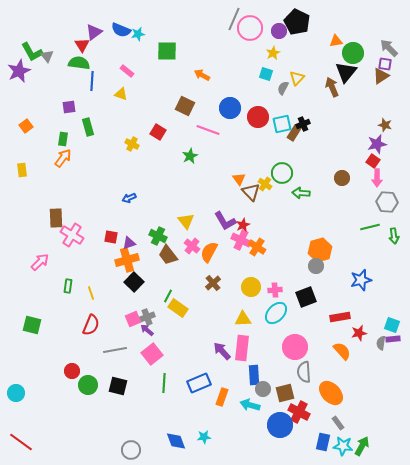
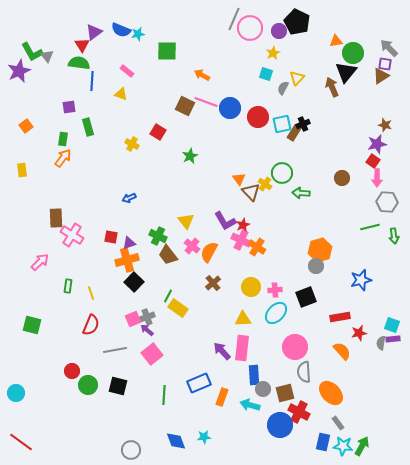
pink line at (208, 130): moved 2 px left, 28 px up
green line at (164, 383): moved 12 px down
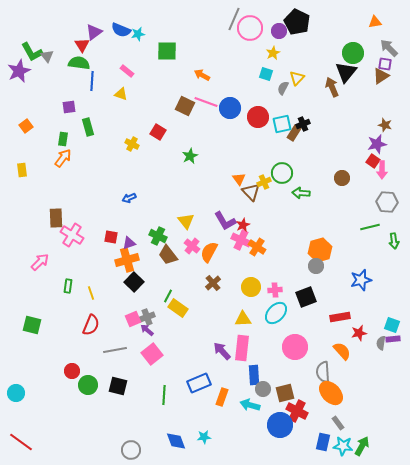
orange triangle at (336, 41): moved 39 px right, 19 px up
pink arrow at (377, 178): moved 5 px right, 8 px up
yellow cross at (265, 184): moved 1 px left, 2 px up; rotated 32 degrees clockwise
green arrow at (394, 236): moved 5 px down
gray semicircle at (304, 372): moved 19 px right
red cross at (299, 412): moved 2 px left, 1 px up
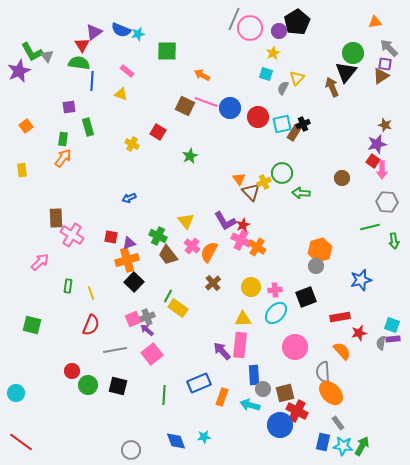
black pentagon at (297, 22): rotated 15 degrees clockwise
pink rectangle at (242, 348): moved 2 px left, 3 px up
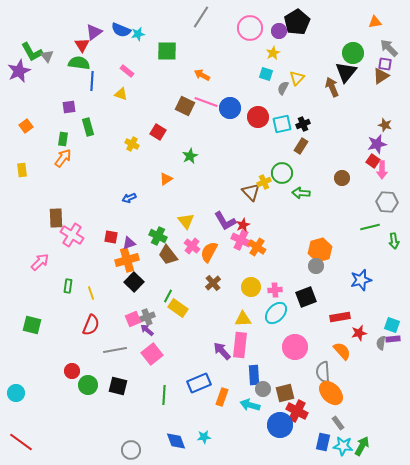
gray line at (234, 19): moved 33 px left, 2 px up; rotated 10 degrees clockwise
brown rectangle at (294, 133): moved 7 px right, 13 px down
orange triangle at (239, 179): moved 73 px left; rotated 32 degrees clockwise
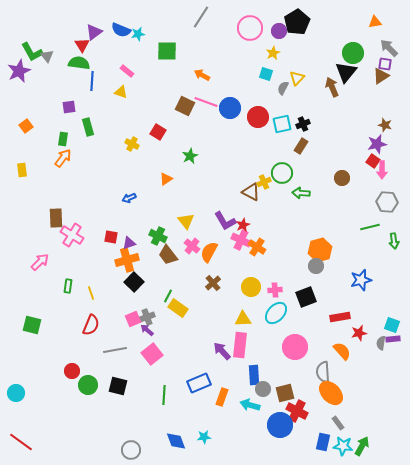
yellow triangle at (121, 94): moved 2 px up
brown triangle at (251, 192): rotated 18 degrees counterclockwise
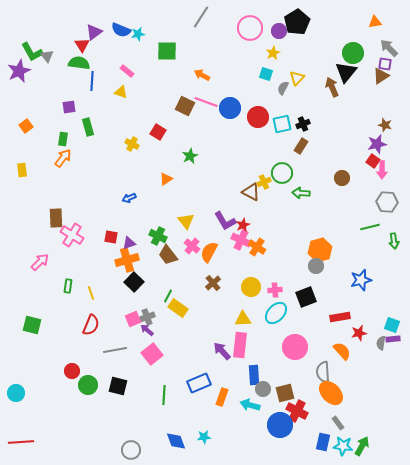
red line at (21, 442): rotated 40 degrees counterclockwise
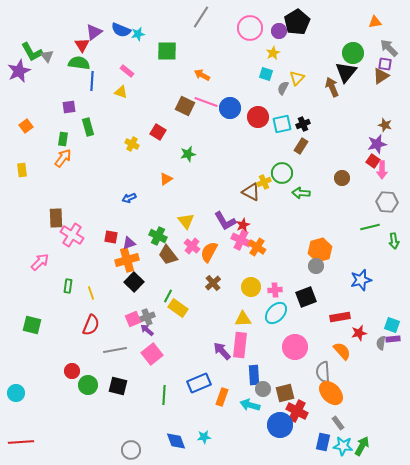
green star at (190, 156): moved 2 px left, 2 px up; rotated 14 degrees clockwise
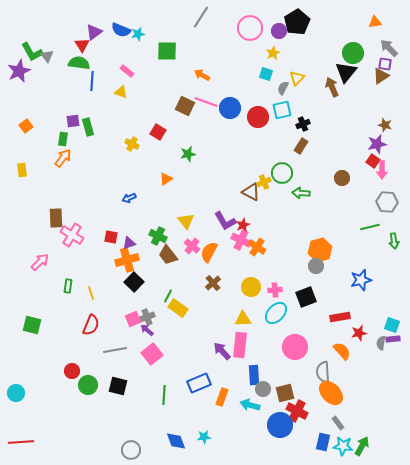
purple square at (69, 107): moved 4 px right, 14 px down
cyan square at (282, 124): moved 14 px up
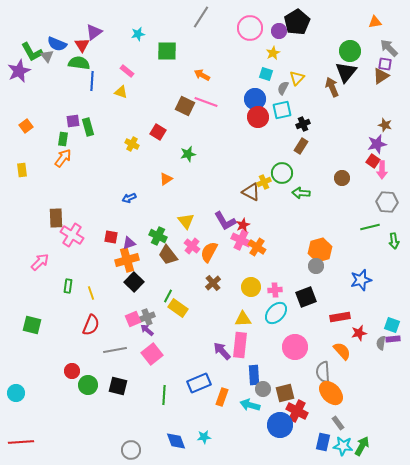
blue semicircle at (121, 30): moved 64 px left, 14 px down
green circle at (353, 53): moved 3 px left, 2 px up
blue circle at (230, 108): moved 25 px right, 9 px up
